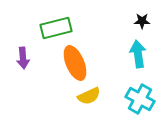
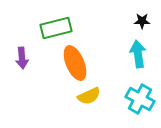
purple arrow: moved 1 px left
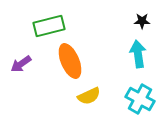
green rectangle: moved 7 px left, 2 px up
purple arrow: moved 1 px left, 6 px down; rotated 60 degrees clockwise
orange ellipse: moved 5 px left, 2 px up
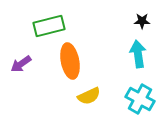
orange ellipse: rotated 12 degrees clockwise
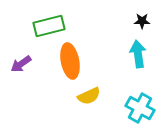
cyan cross: moved 9 px down
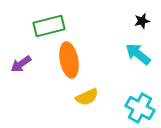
black star: rotated 14 degrees counterclockwise
cyan arrow: rotated 44 degrees counterclockwise
orange ellipse: moved 1 px left, 1 px up
yellow semicircle: moved 2 px left, 1 px down
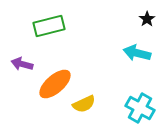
black star: moved 5 px right, 2 px up; rotated 21 degrees counterclockwise
cyan arrow: moved 1 px left, 1 px up; rotated 24 degrees counterclockwise
orange ellipse: moved 14 px left, 24 px down; rotated 60 degrees clockwise
purple arrow: moved 1 px right; rotated 50 degrees clockwise
yellow semicircle: moved 3 px left, 7 px down
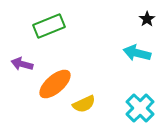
green rectangle: rotated 8 degrees counterclockwise
cyan cross: rotated 16 degrees clockwise
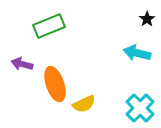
orange ellipse: rotated 68 degrees counterclockwise
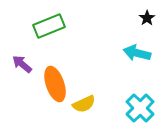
black star: moved 1 px up
purple arrow: rotated 25 degrees clockwise
